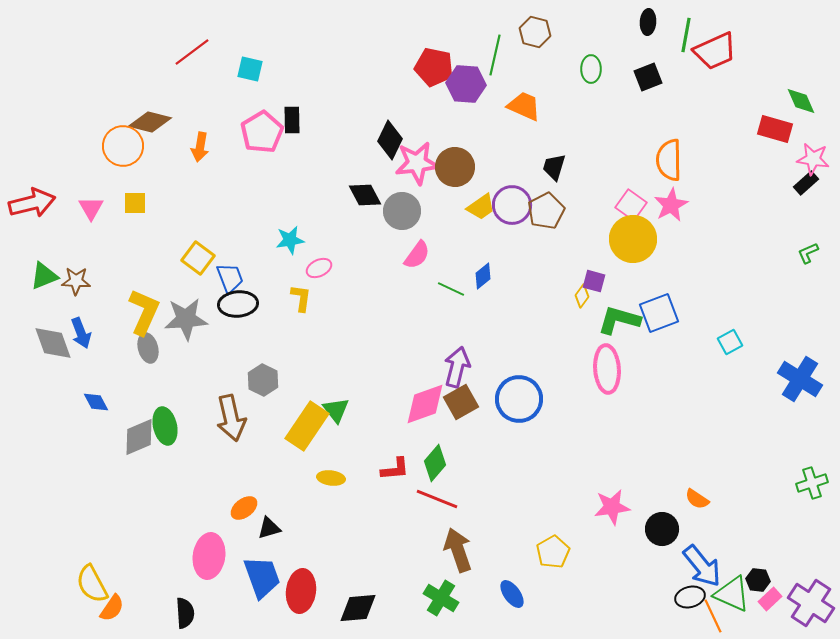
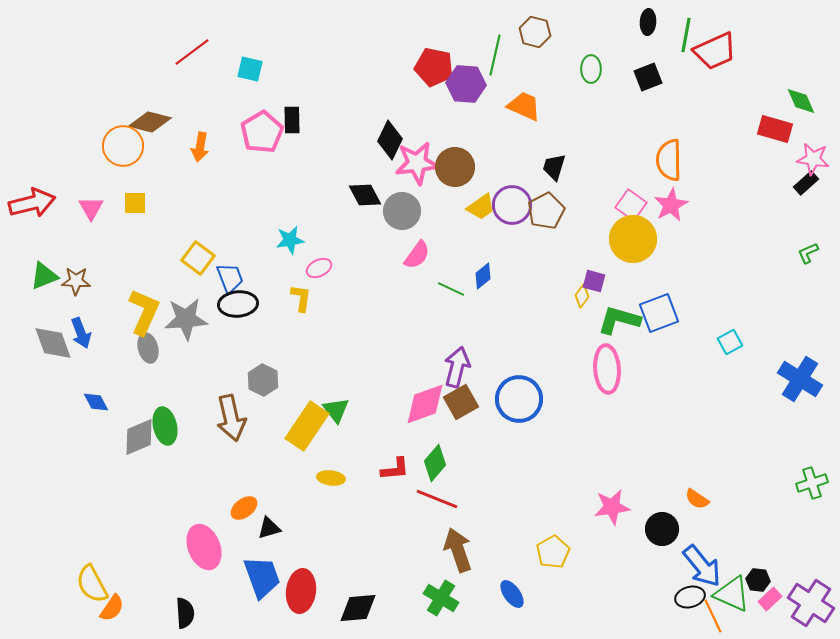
pink ellipse at (209, 556): moved 5 px left, 9 px up; rotated 30 degrees counterclockwise
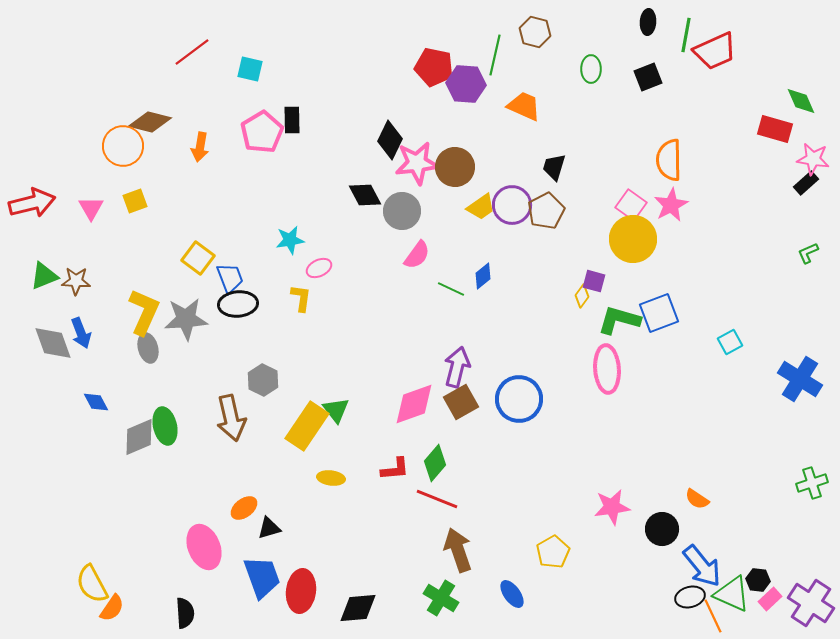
yellow square at (135, 203): moved 2 px up; rotated 20 degrees counterclockwise
pink diamond at (425, 404): moved 11 px left
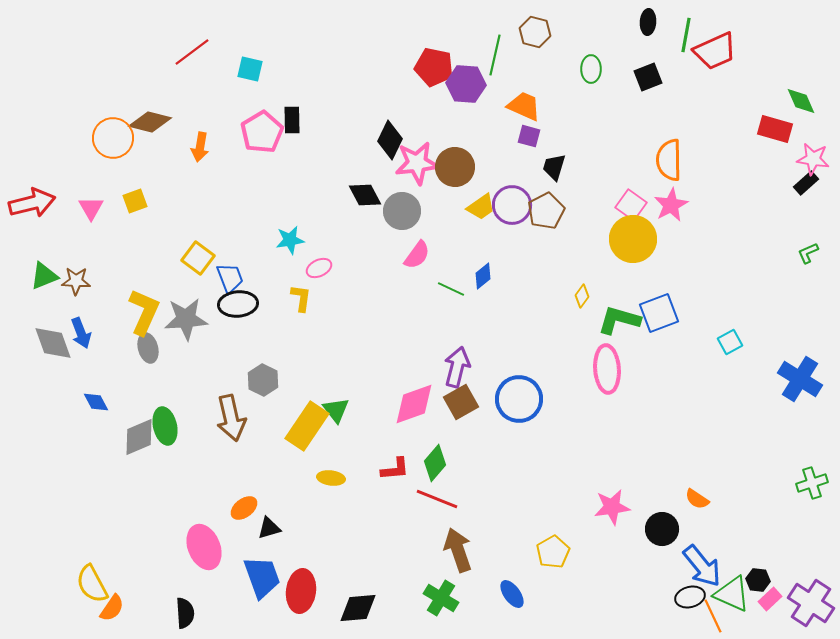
orange circle at (123, 146): moved 10 px left, 8 px up
purple square at (594, 281): moved 65 px left, 145 px up
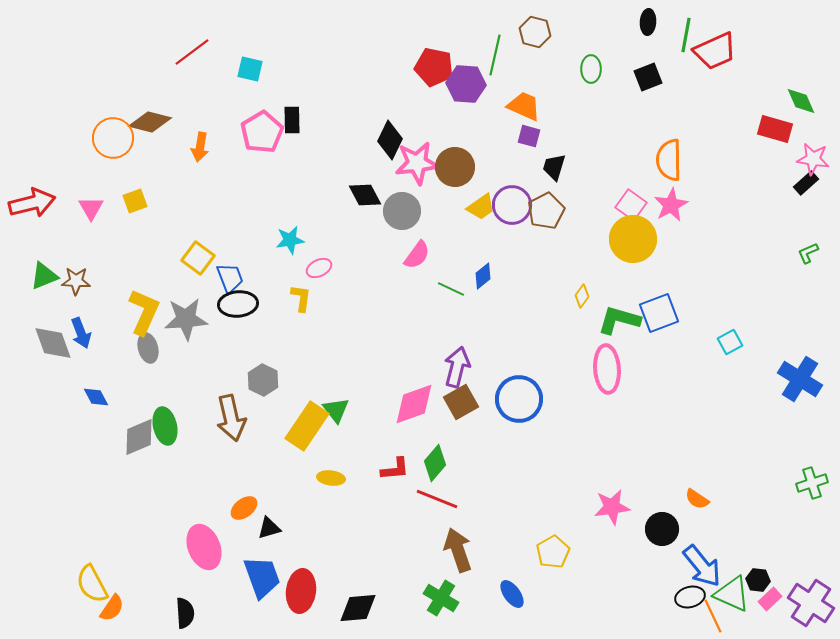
blue diamond at (96, 402): moved 5 px up
